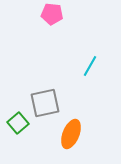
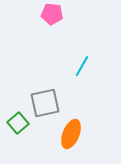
cyan line: moved 8 px left
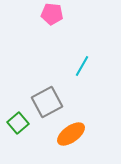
gray square: moved 2 px right, 1 px up; rotated 16 degrees counterclockwise
orange ellipse: rotated 32 degrees clockwise
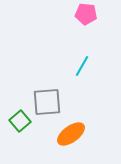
pink pentagon: moved 34 px right
gray square: rotated 24 degrees clockwise
green square: moved 2 px right, 2 px up
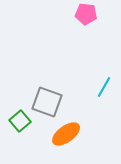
cyan line: moved 22 px right, 21 px down
gray square: rotated 24 degrees clockwise
orange ellipse: moved 5 px left
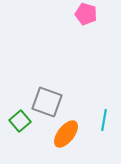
pink pentagon: rotated 10 degrees clockwise
cyan line: moved 33 px down; rotated 20 degrees counterclockwise
orange ellipse: rotated 16 degrees counterclockwise
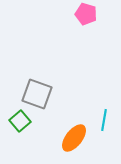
gray square: moved 10 px left, 8 px up
orange ellipse: moved 8 px right, 4 px down
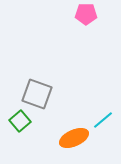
pink pentagon: rotated 15 degrees counterclockwise
cyan line: moved 1 px left; rotated 40 degrees clockwise
orange ellipse: rotated 28 degrees clockwise
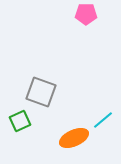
gray square: moved 4 px right, 2 px up
green square: rotated 15 degrees clockwise
